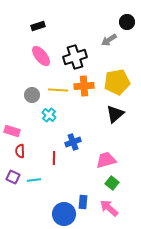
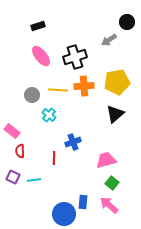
pink rectangle: rotated 21 degrees clockwise
pink arrow: moved 3 px up
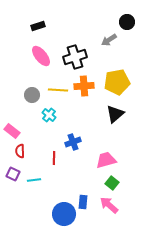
purple square: moved 3 px up
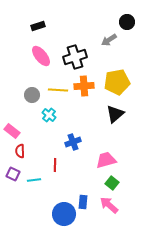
red line: moved 1 px right, 7 px down
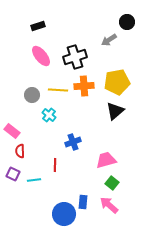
black triangle: moved 3 px up
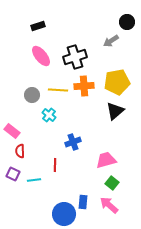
gray arrow: moved 2 px right, 1 px down
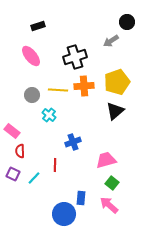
pink ellipse: moved 10 px left
yellow pentagon: rotated 10 degrees counterclockwise
cyan line: moved 2 px up; rotated 40 degrees counterclockwise
blue rectangle: moved 2 px left, 4 px up
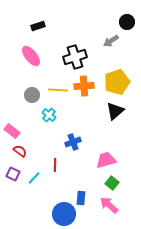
red semicircle: rotated 128 degrees clockwise
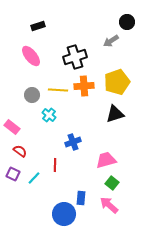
black triangle: moved 3 px down; rotated 24 degrees clockwise
pink rectangle: moved 4 px up
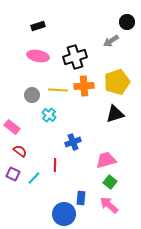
pink ellipse: moved 7 px right; rotated 40 degrees counterclockwise
green square: moved 2 px left, 1 px up
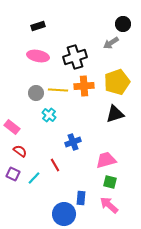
black circle: moved 4 px left, 2 px down
gray arrow: moved 2 px down
gray circle: moved 4 px right, 2 px up
red line: rotated 32 degrees counterclockwise
green square: rotated 24 degrees counterclockwise
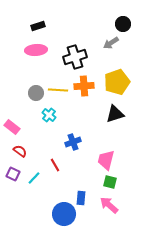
pink ellipse: moved 2 px left, 6 px up; rotated 15 degrees counterclockwise
pink trapezoid: rotated 60 degrees counterclockwise
